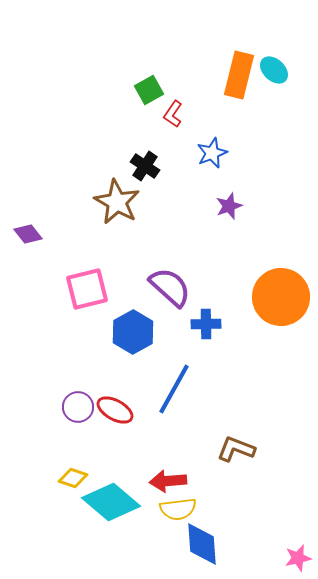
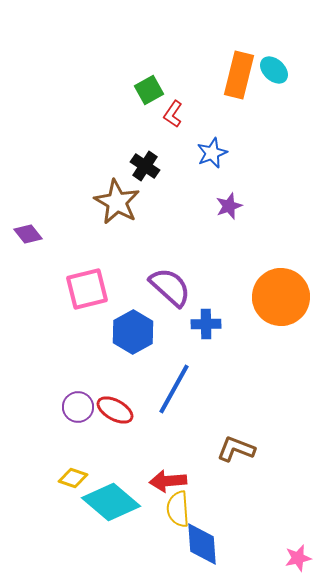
yellow semicircle: rotated 93 degrees clockwise
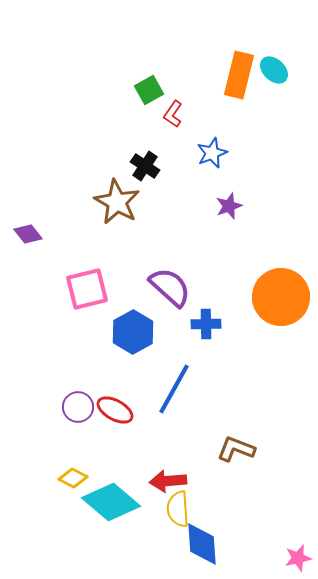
yellow diamond: rotated 8 degrees clockwise
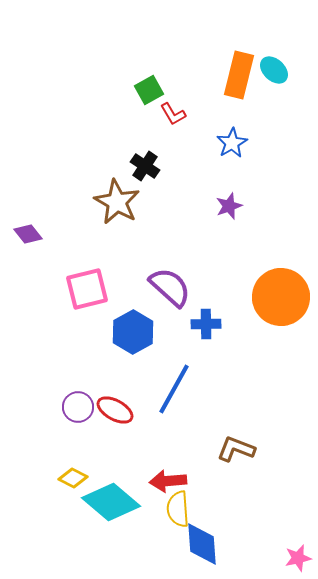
red L-shape: rotated 64 degrees counterclockwise
blue star: moved 20 px right, 10 px up; rotated 8 degrees counterclockwise
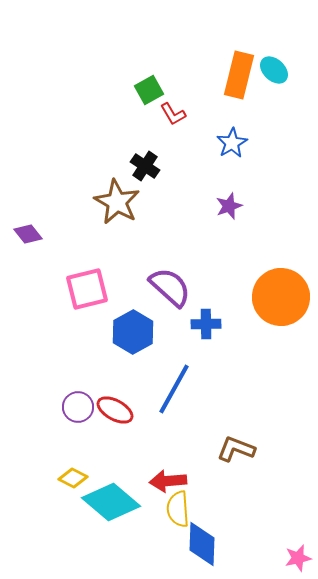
blue diamond: rotated 6 degrees clockwise
